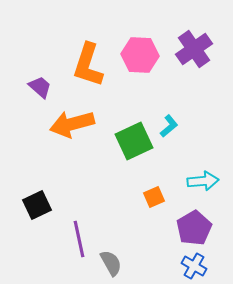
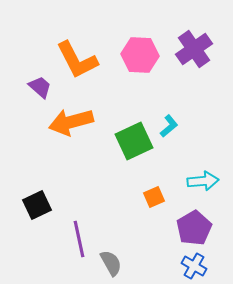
orange L-shape: moved 11 px left, 5 px up; rotated 45 degrees counterclockwise
orange arrow: moved 1 px left, 2 px up
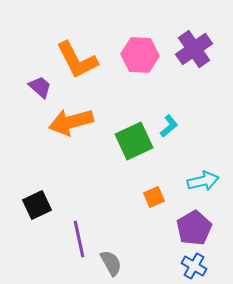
cyan arrow: rotated 8 degrees counterclockwise
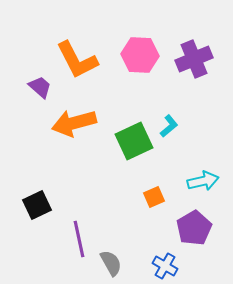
purple cross: moved 10 px down; rotated 12 degrees clockwise
orange arrow: moved 3 px right, 1 px down
blue cross: moved 29 px left
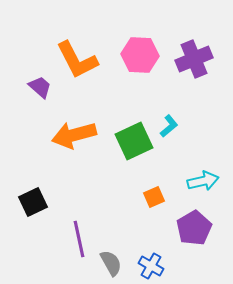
orange arrow: moved 12 px down
black square: moved 4 px left, 3 px up
blue cross: moved 14 px left
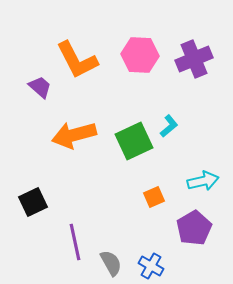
purple line: moved 4 px left, 3 px down
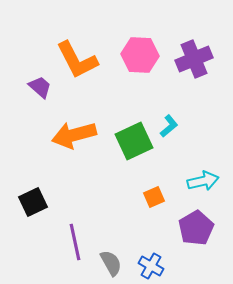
purple pentagon: moved 2 px right
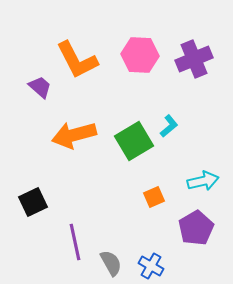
green square: rotated 6 degrees counterclockwise
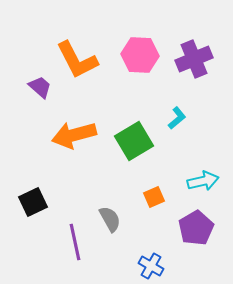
cyan L-shape: moved 8 px right, 8 px up
gray semicircle: moved 1 px left, 44 px up
